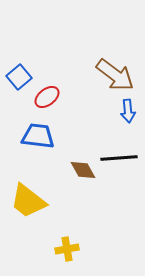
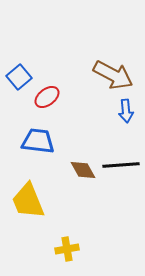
brown arrow: moved 2 px left; rotated 9 degrees counterclockwise
blue arrow: moved 2 px left
blue trapezoid: moved 5 px down
black line: moved 2 px right, 7 px down
yellow trapezoid: rotated 30 degrees clockwise
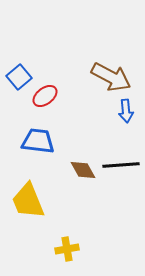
brown arrow: moved 2 px left, 2 px down
red ellipse: moved 2 px left, 1 px up
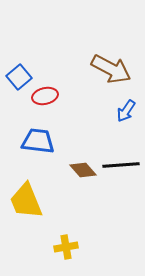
brown arrow: moved 8 px up
red ellipse: rotated 25 degrees clockwise
blue arrow: rotated 40 degrees clockwise
brown diamond: rotated 12 degrees counterclockwise
yellow trapezoid: moved 2 px left
yellow cross: moved 1 px left, 2 px up
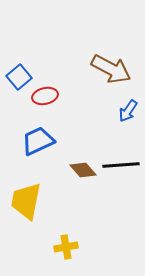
blue arrow: moved 2 px right
blue trapezoid: rotated 32 degrees counterclockwise
yellow trapezoid: rotated 33 degrees clockwise
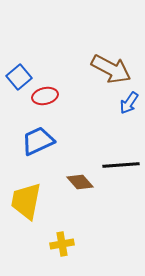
blue arrow: moved 1 px right, 8 px up
brown diamond: moved 3 px left, 12 px down
yellow cross: moved 4 px left, 3 px up
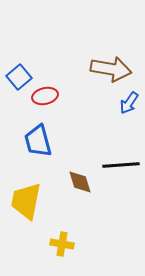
brown arrow: rotated 18 degrees counterclockwise
blue trapezoid: rotated 80 degrees counterclockwise
brown diamond: rotated 24 degrees clockwise
yellow cross: rotated 20 degrees clockwise
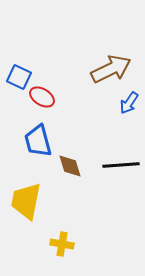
brown arrow: rotated 36 degrees counterclockwise
blue square: rotated 25 degrees counterclockwise
red ellipse: moved 3 px left, 1 px down; rotated 45 degrees clockwise
brown diamond: moved 10 px left, 16 px up
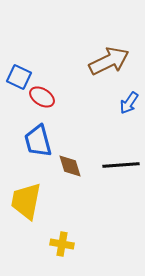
brown arrow: moved 2 px left, 8 px up
